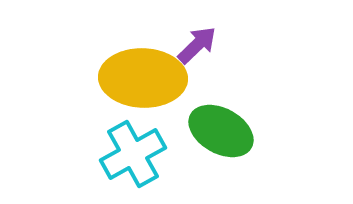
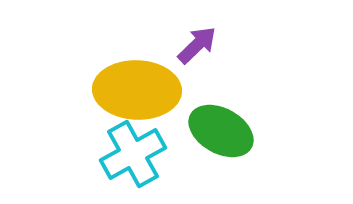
yellow ellipse: moved 6 px left, 12 px down
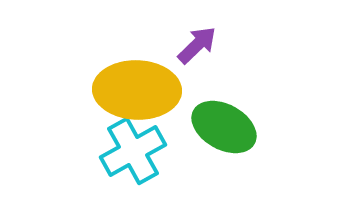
green ellipse: moved 3 px right, 4 px up
cyan cross: moved 3 px up
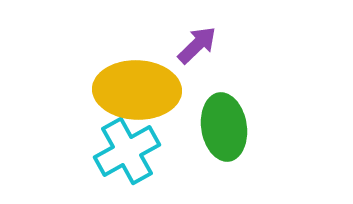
green ellipse: rotated 52 degrees clockwise
cyan cross: moved 6 px left
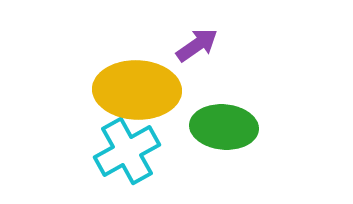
purple arrow: rotated 9 degrees clockwise
green ellipse: rotated 76 degrees counterclockwise
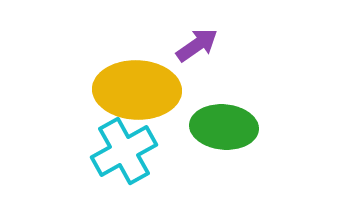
cyan cross: moved 3 px left
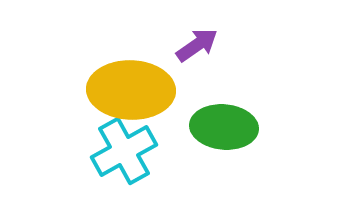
yellow ellipse: moved 6 px left
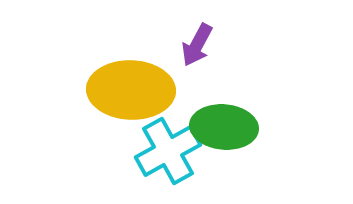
purple arrow: rotated 153 degrees clockwise
cyan cross: moved 44 px right
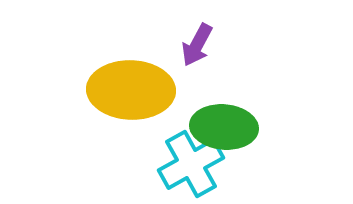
cyan cross: moved 23 px right, 13 px down
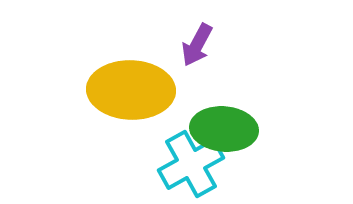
green ellipse: moved 2 px down
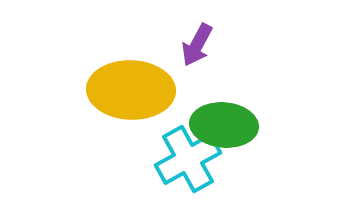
green ellipse: moved 4 px up
cyan cross: moved 3 px left, 5 px up
